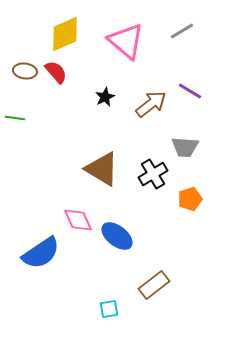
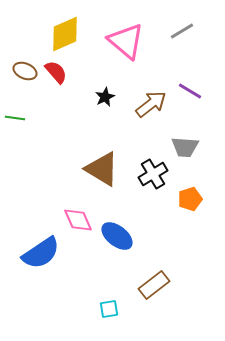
brown ellipse: rotated 15 degrees clockwise
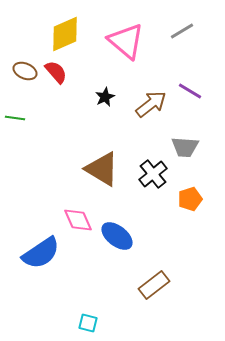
black cross: rotated 8 degrees counterclockwise
cyan square: moved 21 px left, 14 px down; rotated 24 degrees clockwise
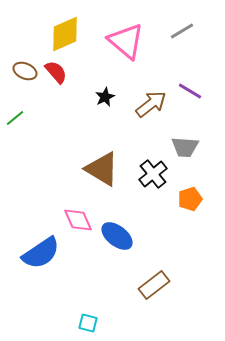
green line: rotated 48 degrees counterclockwise
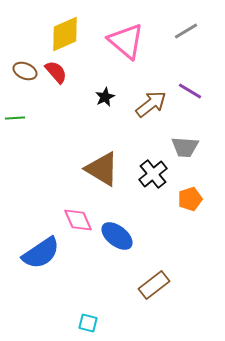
gray line: moved 4 px right
green line: rotated 36 degrees clockwise
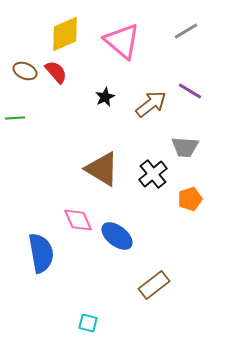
pink triangle: moved 4 px left
blue semicircle: rotated 66 degrees counterclockwise
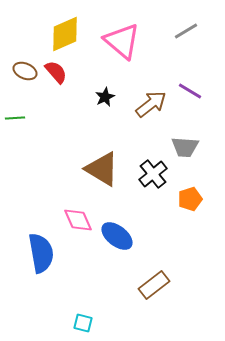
cyan square: moved 5 px left
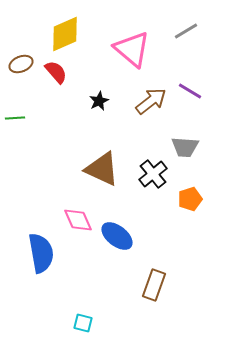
pink triangle: moved 10 px right, 8 px down
brown ellipse: moved 4 px left, 7 px up; rotated 45 degrees counterclockwise
black star: moved 6 px left, 4 px down
brown arrow: moved 3 px up
brown triangle: rotated 6 degrees counterclockwise
brown rectangle: rotated 32 degrees counterclockwise
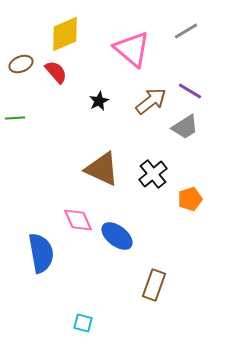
gray trapezoid: moved 20 px up; rotated 36 degrees counterclockwise
